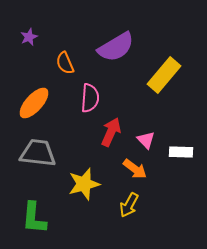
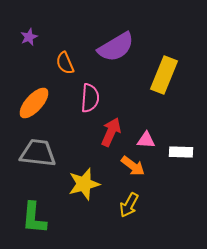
yellow rectangle: rotated 18 degrees counterclockwise
pink triangle: rotated 42 degrees counterclockwise
orange arrow: moved 2 px left, 3 px up
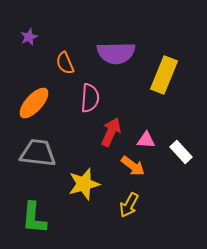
purple semicircle: moved 6 px down; rotated 30 degrees clockwise
white rectangle: rotated 45 degrees clockwise
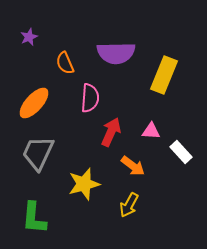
pink triangle: moved 5 px right, 9 px up
gray trapezoid: rotated 72 degrees counterclockwise
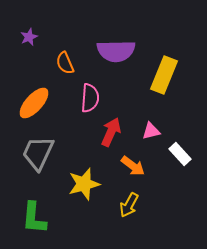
purple semicircle: moved 2 px up
pink triangle: rotated 18 degrees counterclockwise
white rectangle: moved 1 px left, 2 px down
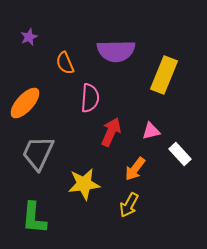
orange ellipse: moved 9 px left
orange arrow: moved 2 px right, 3 px down; rotated 90 degrees clockwise
yellow star: rotated 8 degrees clockwise
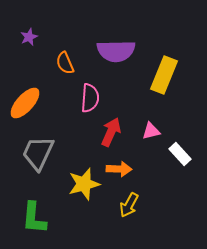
orange arrow: moved 16 px left; rotated 125 degrees counterclockwise
yellow star: rotated 8 degrees counterclockwise
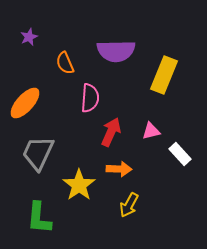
yellow star: moved 5 px left, 1 px down; rotated 20 degrees counterclockwise
green L-shape: moved 5 px right
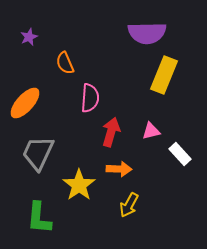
purple semicircle: moved 31 px right, 18 px up
red arrow: rotated 8 degrees counterclockwise
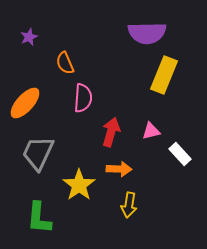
pink semicircle: moved 7 px left
yellow arrow: rotated 20 degrees counterclockwise
